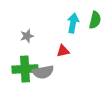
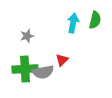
red triangle: moved 1 px left, 9 px down; rotated 32 degrees counterclockwise
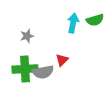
green semicircle: rotated 60 degrees clockwise
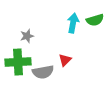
red triangle: moved 3 px right
green cross: moved 7 px left, 7 px up
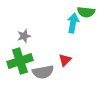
green semicircle: moved 9 px left, 8 px up; rotated 24 degrees clockwise
gray star: moved 3 px left
green cross: moved 2 px right, 1 px up; rotated 15 degrees counterclockwise
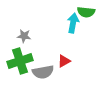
gray star: rotated 24 degrees clockwise
red triangle: moved 1 px left, 1 px down; rotated 16 degrees clockwise
